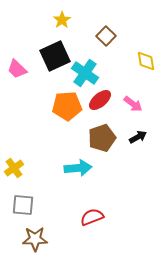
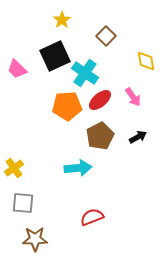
pink arrow: moved 7 px up; rotated 18 degrees clockwise
brown pentagon: moved 2 px left, 2 px up; rotated 8 degrees counterclockwise
gray square: moved 2 px up
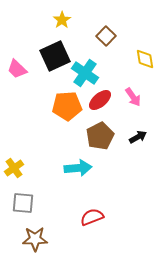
yellow diamond: moved 1 px left, 2 px up
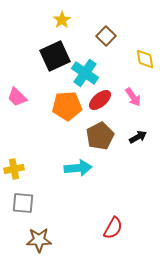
pink trapezoid: moved 28 px down
yellow cross: moved 1 px down; rotated 24 degrees clockwise
red semicircle: moved 21 px right, 11 px down; rotated 140 degrees clockwise
brown star: moved 4 px right, 1 px down
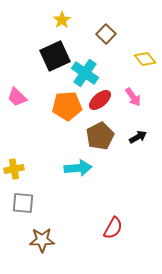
brown square: moved 2 px up
yellow diamond: rotated 30 degrees counterclockwise
brown star: moved 3 px right
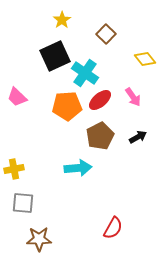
brown star: moved 3 px left, 1 px up
